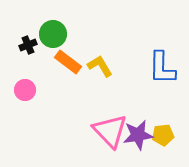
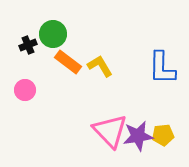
purple star: moved 1 px down
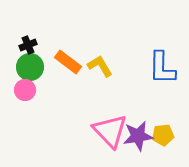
green circle: moved 23 px left, 33 px down
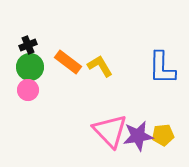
pink circle: moved 3 px right
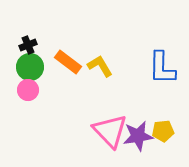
yellow pentagon: moved 4 px up
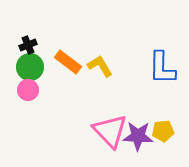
purple star: rotated 12 degrees clockwise
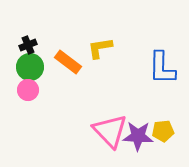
yellow L-shape: moved 18 px up; rotated 68 degrees counterclockwise
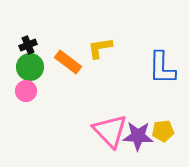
pink circle: moved 2 px left, 1 px down
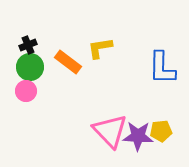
yellow pentagon: moved 2 px left
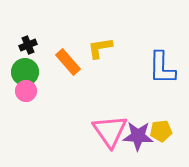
orange rectangle: rotated 12 degrees clockwise
green circle: moved 5 px left, 5 px down
pink triangle: rotated 9 degrees clockwise
